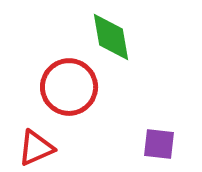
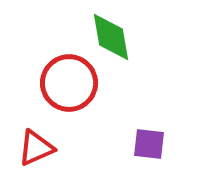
red circle: moved 4 px up
purple square: moved 10 px left
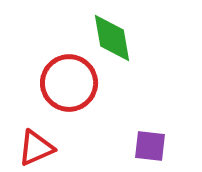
green diamond: moved 1 px right, 1 px down
purple square: moved 1 px right, 2 px down
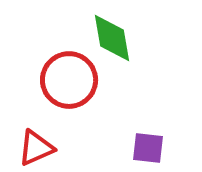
red circle: moved 3 px up
purple square: moved 2 px left, 2 px down
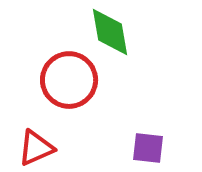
green diamond: moved 2 px left, 6 px up
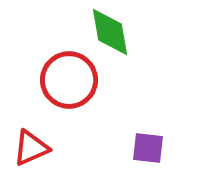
red triangle: moved 5 px left
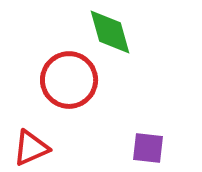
green diamond: rotated 6 degrees counterclockwise
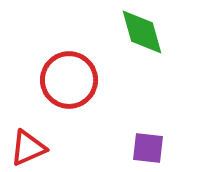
green diamond: moved 32 px right
red triangle: moved 3 px left
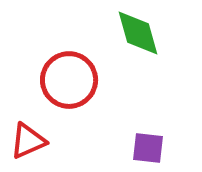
green diamond: moved 4 px left, 1 px down
red triangle: moved 7 px up
